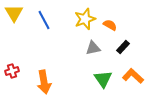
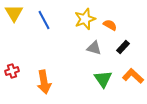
gray triangle: moved 1 px right; rotated 28 degrees clockwise
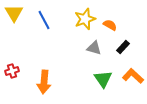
orange arrow: rotated 15 degrees clockwise
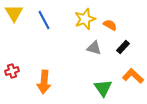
green triangle: moved 9 px down
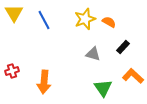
orange semicircle: moved 1 px left, 3 px up
gray triangle: moved 1 px left, 6 px down
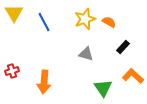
blue line: moved 2 px down
gray triangle: moved 7 px left
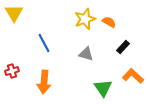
blue line: moved 21 px down
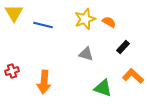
blue line: moved 1 px left, 18 px up; rotated 48 degrees counterclockwise
green triangle: rotated 36 degrees counterclockwise
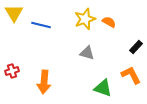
blue line: moved 2 px left
black rectangle: moved 13 px right
gray triangle: moved 1 px right, 1 px up
orange L-shape: moved 2 px left, 1 px up; rotated 20 degrees clockwise
